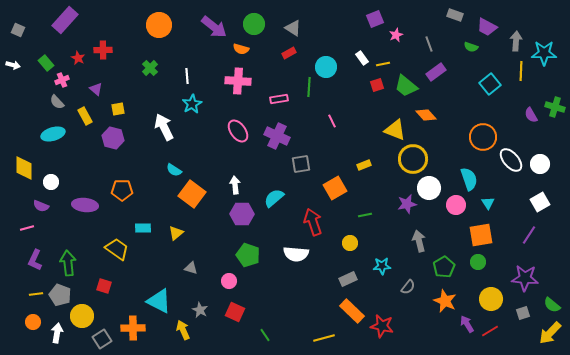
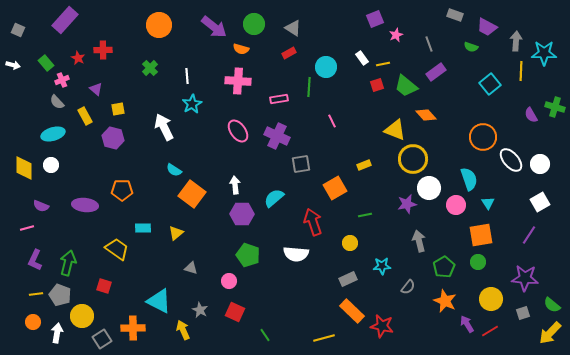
white circle at (51, 182): moved 17 px up
green arrow at (68, 263): rotated 20 degrees clockwise
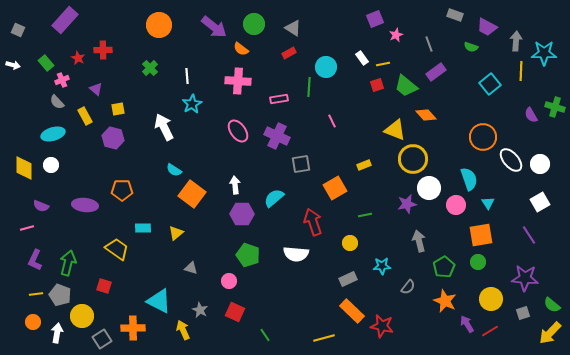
orange semicircle at (241, 49): rotated 21 degrees clockwise
purple line at (529, 235): rotated 66 degrees counterclockwise
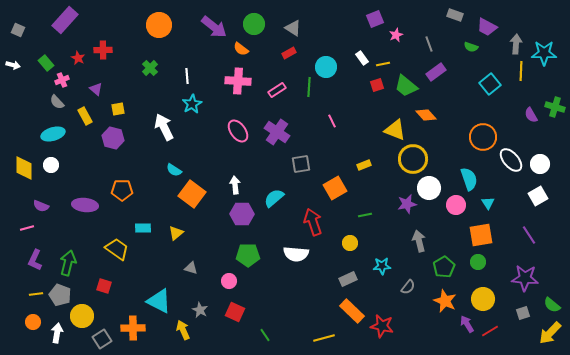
gray arrow at (516, 41): moved 3 px down
pink rectangle at (279, 99): moved 2 px left, 9 px up; rotated 24 degrees counterclockwise
purple cross at (277, 136): moved 4 px up; rotated 10 degrees clockwise
white square at (540, 202): moved 2 px left, 6 px up
green pentagon at (248, 255): rotated 20 degrees counterclockwise
yellow circle at (491, 299): moved 8 px left
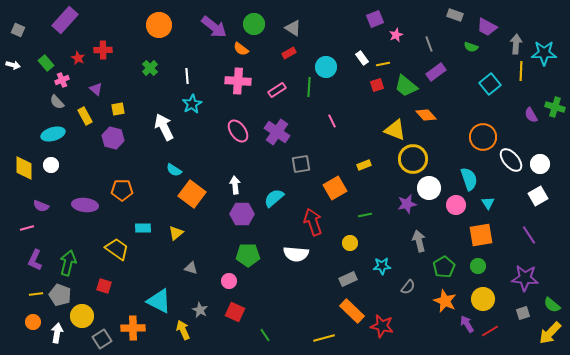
green circle at (478, 262): moved 4 px down
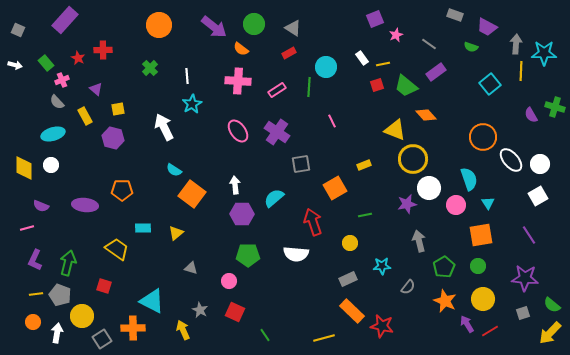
gray line at (429, 44): rotated 35 degrees counterclockwise
white arrow at (13, 65): moved 2 px right
cyan triangle at (159, 301): moved 7 px left
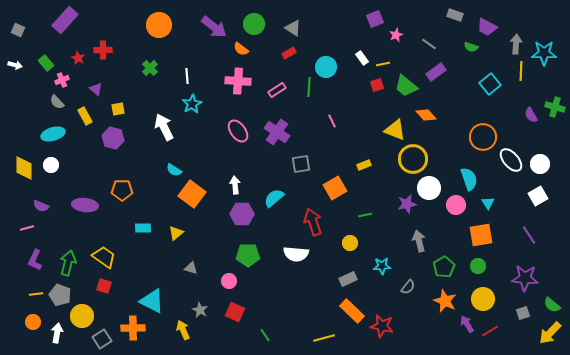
yellow trapezoid at (117, 249): moved 13 px left, 8 px down
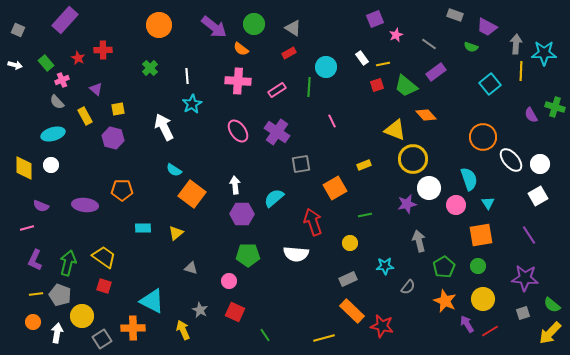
cyan star at (382, 266): moved 3 px right
